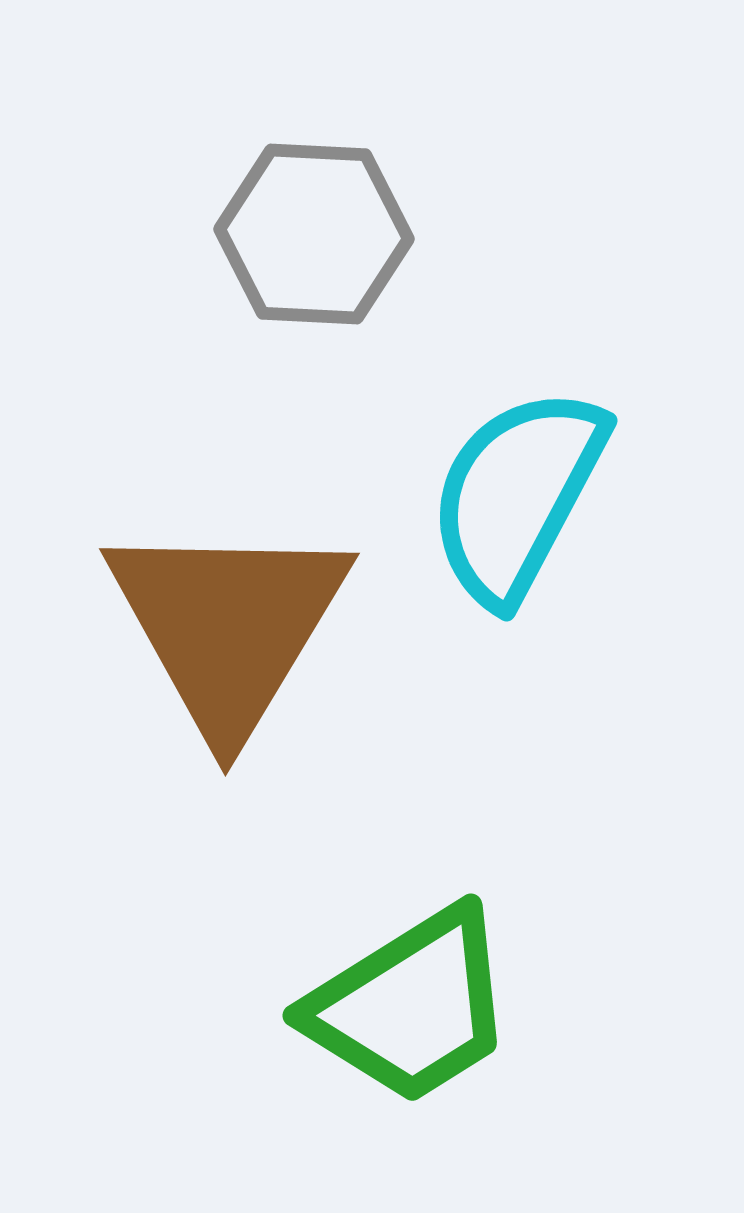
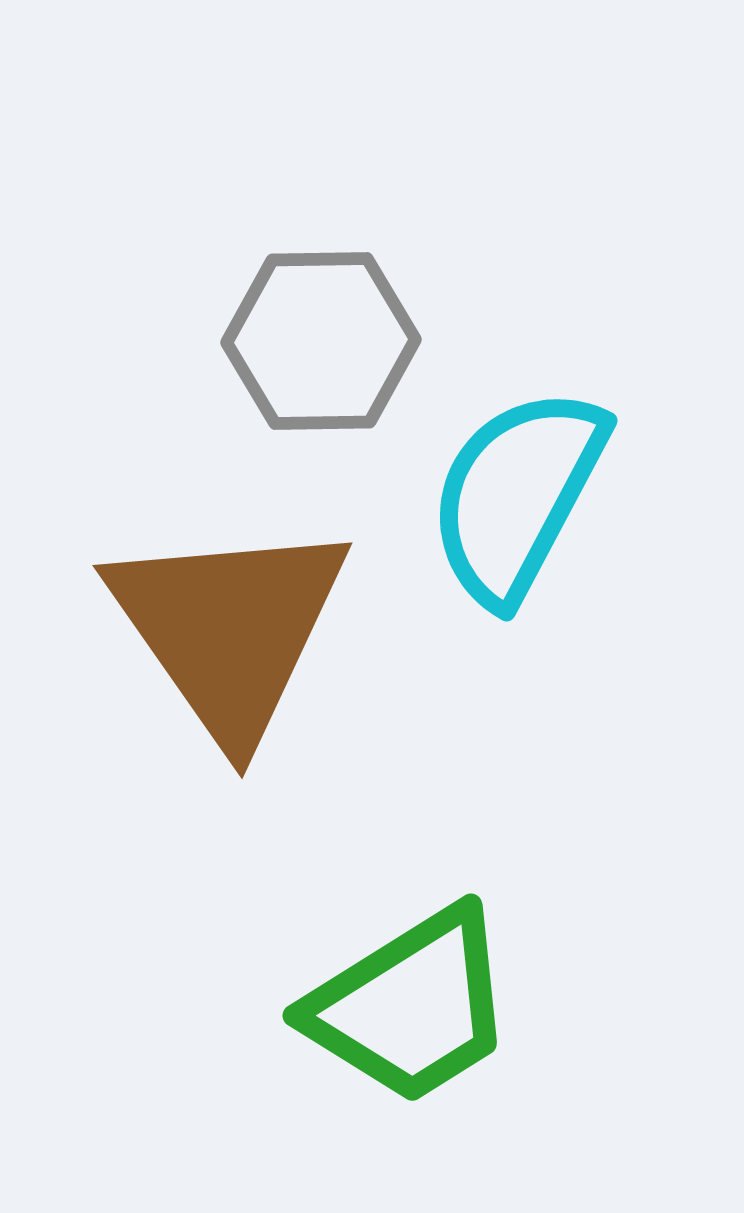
gray hexagon: moved 7 px right, 107 px down; rotated 4 degrees counterclockwise
brown triangle: moved 1 px right, 3 px down; rotated 6 degrees counterclockwise
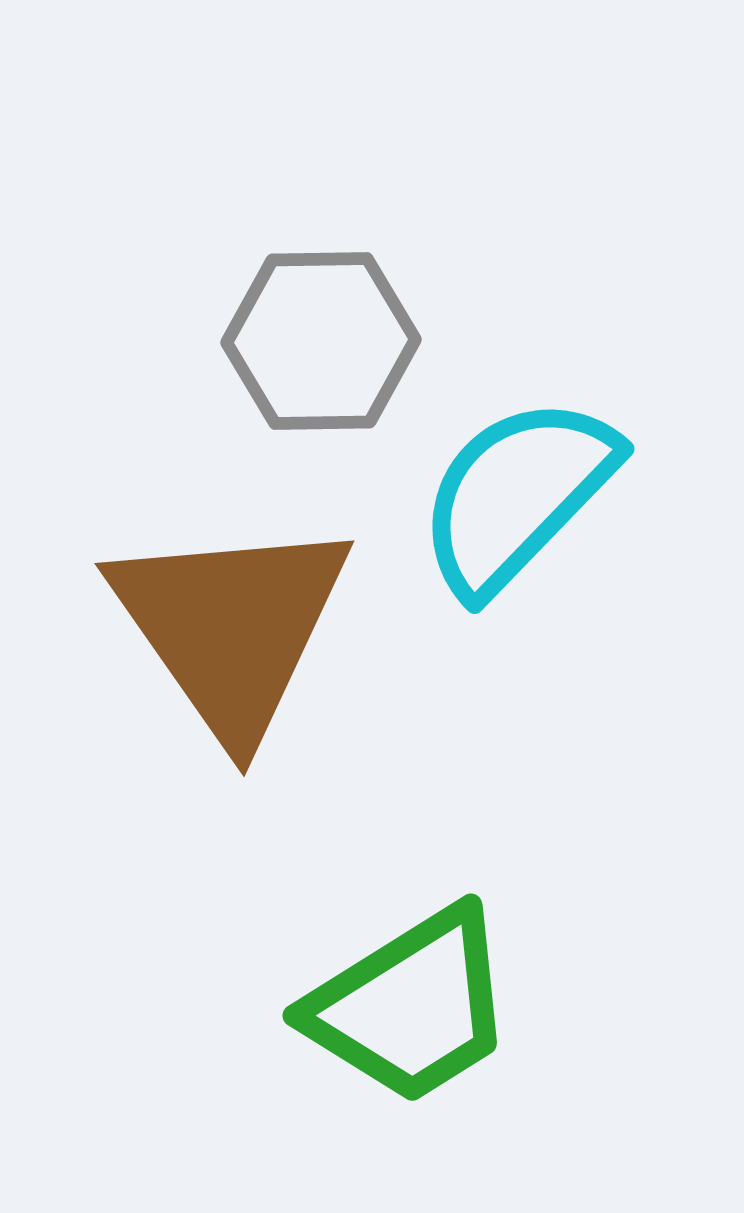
cyan semicircle: rotated 16 degrees clockwise
brown triangle: moved 2 px right, 2 px up
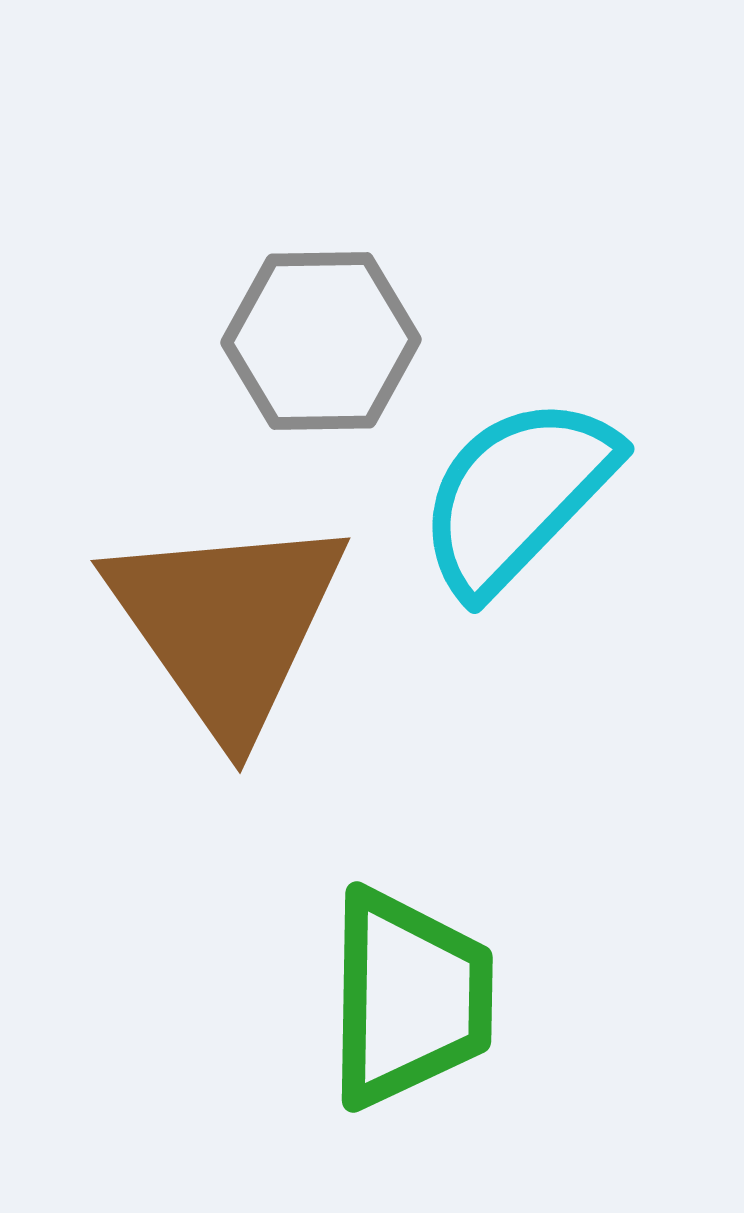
brown triangle: moved 4 px left, 3 px up
green trapezoid: moved 2 px left, 8 px up; rotated 57 degrees counterclockwise
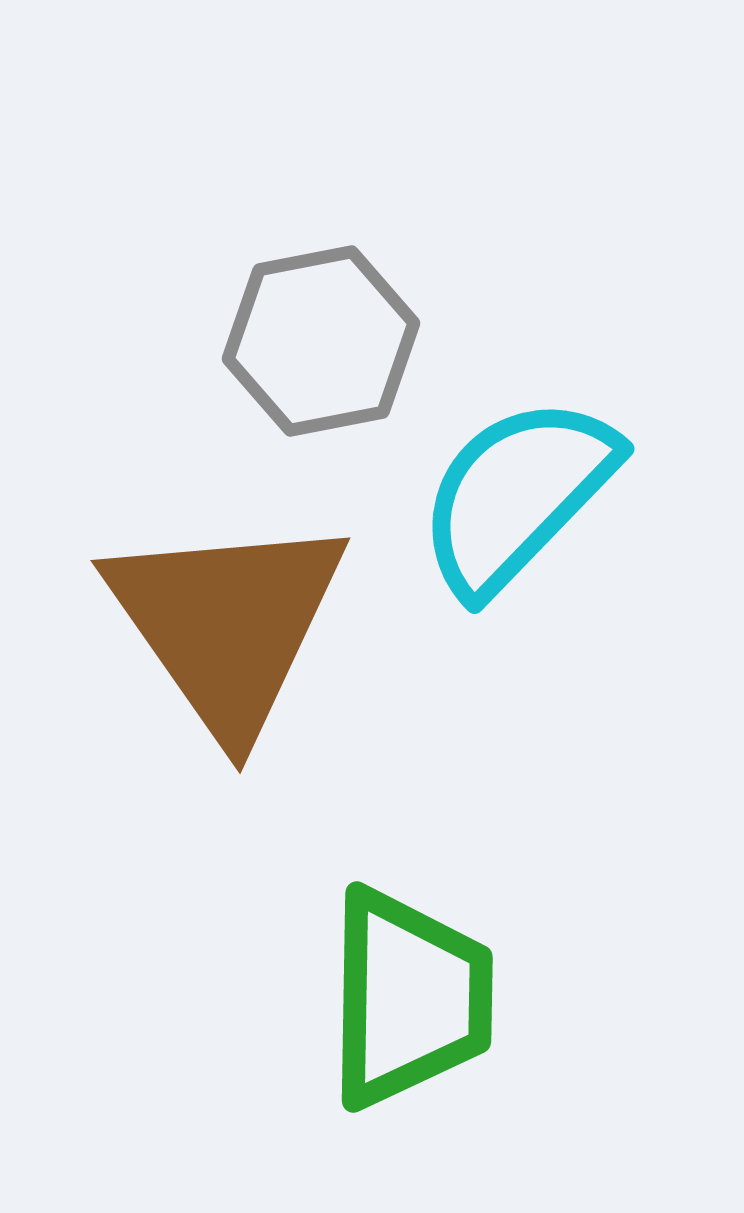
gray hexagon: rotated 10 degrees counterclockwise
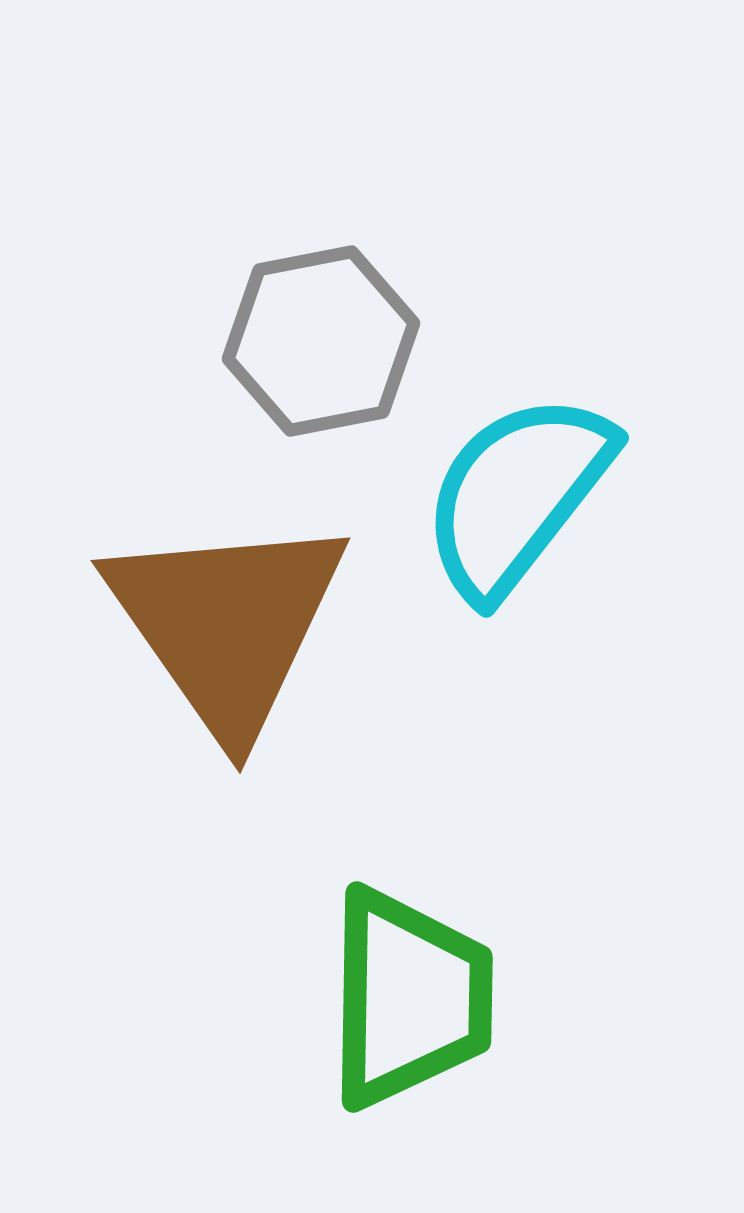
cyan semicircle: rotated 6 degrees counterclockwise
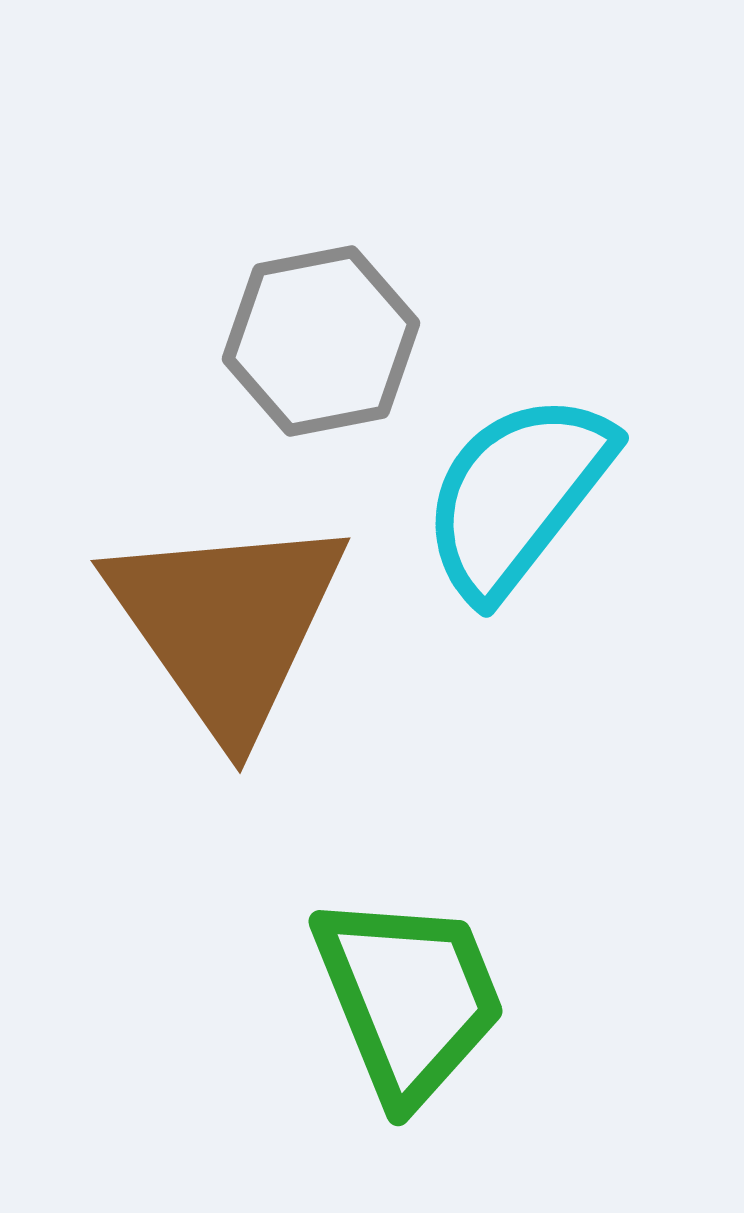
green trapezoid: rotated 23 degrees counterclockwise
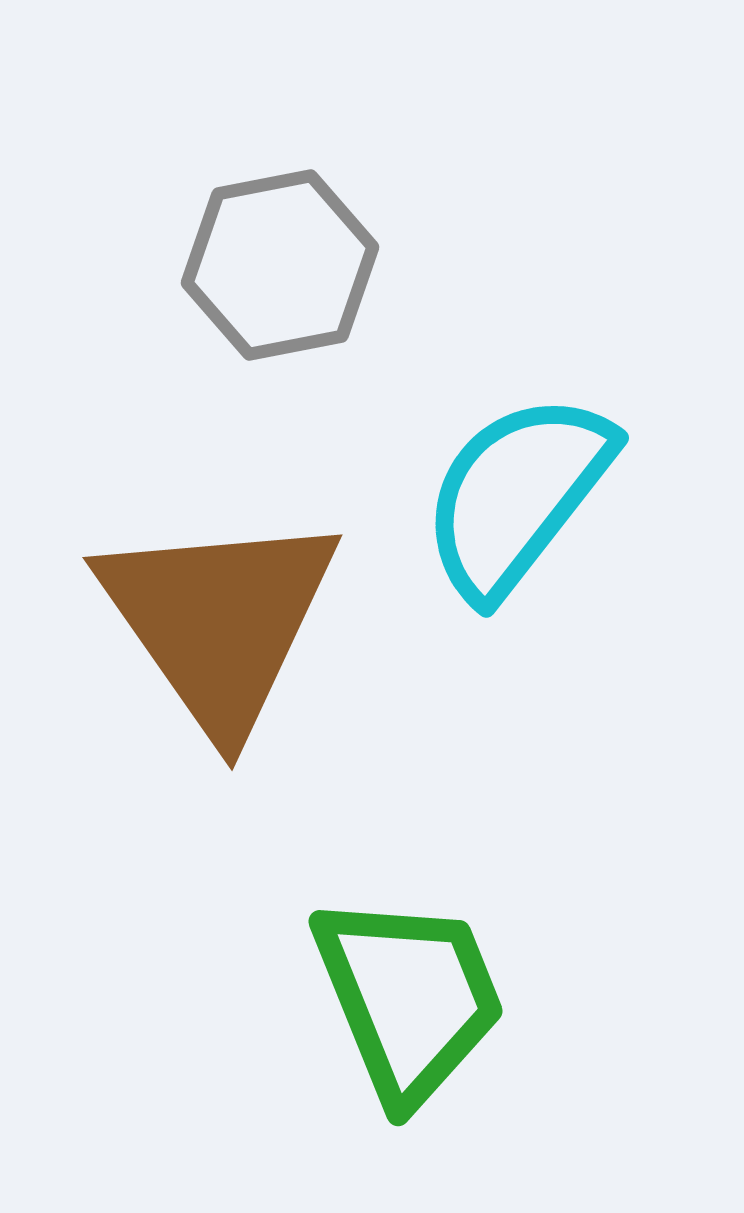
gray hexagon: moved 41 px left, 76 px up
brown triangle: moved 8 px left, 3 px up
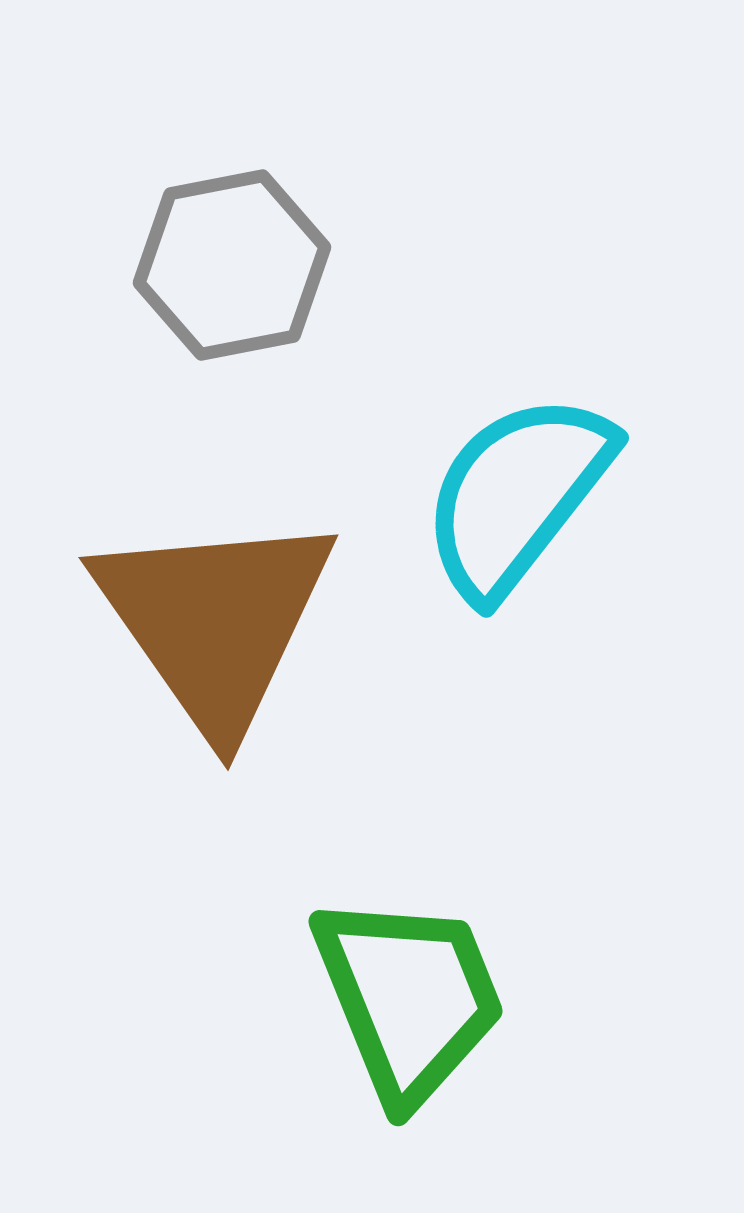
gray hexagon: moved 48 px left
brown triangle: moved 4 px left
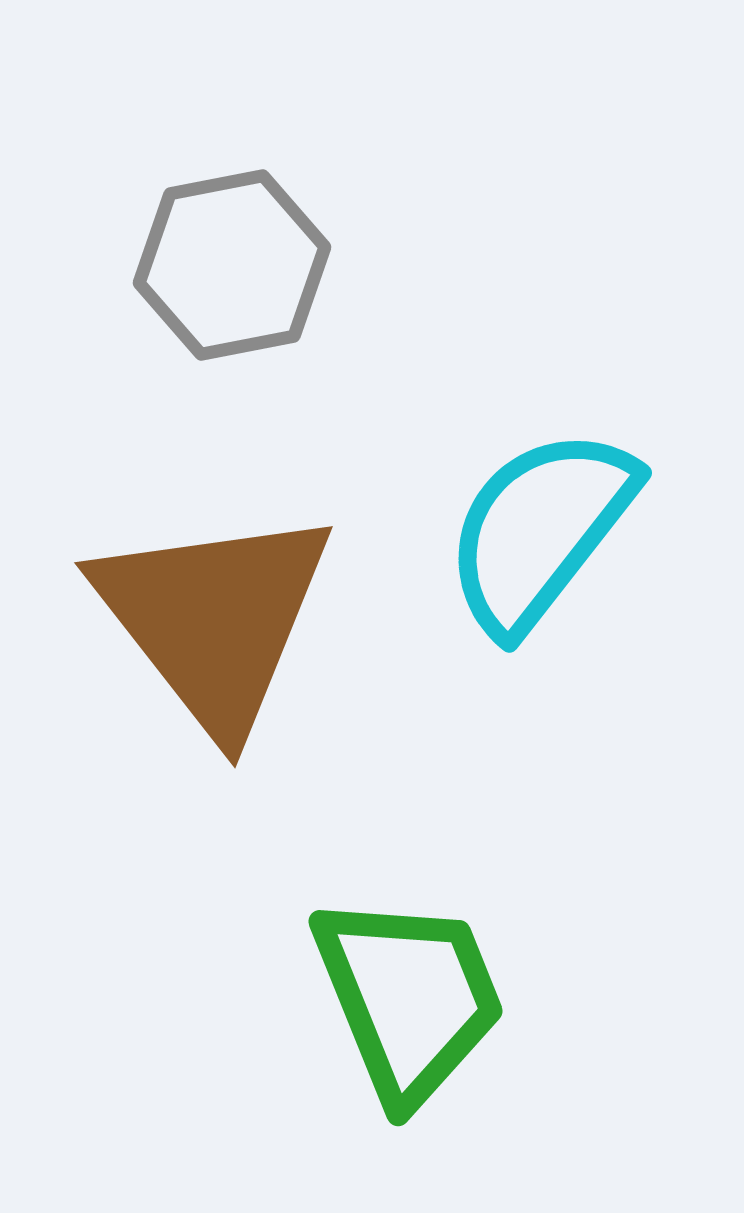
cyan semicircle: moved 23 px right, 35 px down
brown triangle: moved 1 px left, 2 px up; rotated 3 degrees counterclockwise
